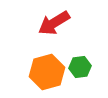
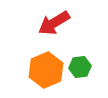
orange hexagon: moved 1 px left, 2 px up; rotated 8 degrees counterclockwise
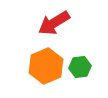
orange hexagon: moved 4 px up
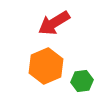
green hexagon: moved 2 px right, 14 px down
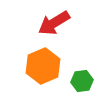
orange hexagon: moved 3 px left
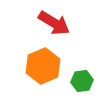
red arrow: rotated 116 degrees counterclockwise
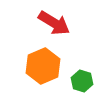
green hexagon: rotated 25 degrees clockwise
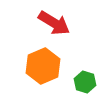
green hexagon: moved 3 px right, 1 px down
